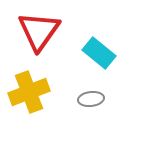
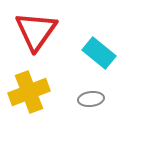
red triangle: moved 3 px left
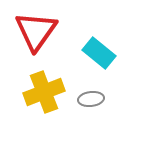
yellow cross: moved 15 px right
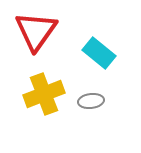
yellow cross: moved 2 px down
gray ellipse: moved 2 px down
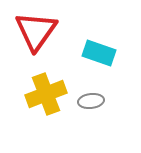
cyan rectangle: rotated 20 degrees counterclockwise
yellow cross: moved 2 px right
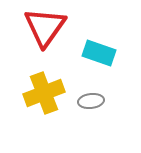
red triangle: moved 9 px right, 4 px up
yellow cross: moved 2 px left, 1 px up
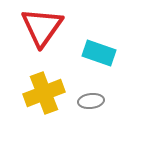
red triangle: moved 3 px left
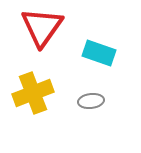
yellow cross: moved 11 px left
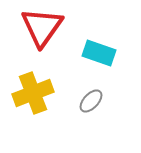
gray ellipse: rotated 40 degrees counterclockwise
